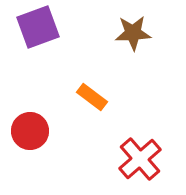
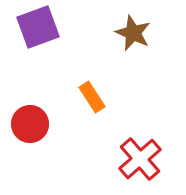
brown star: rotated 27 degrees clockwise
orange rectangle: rotated 20 degrees clockwise
red circle: moved 7 px up
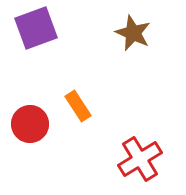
purple square: moved 2 px left, 1 px down
orange rectangle: moved 14 px left, 9 px down
red cross: rotated 9 degrees clockwise
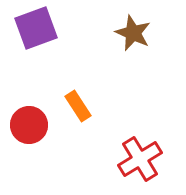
red circle: moved 1 px left, 1 px down
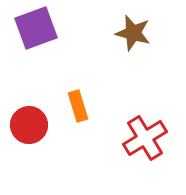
brown star: rotated 9 degrees counterclockwise
orange rectangle: rotated 16 degrees clockwise
red cross: moved 5 px right, 21 px up
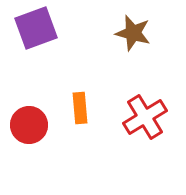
orange rectangle: moved 2 px right, 2 px down; rotated 12 degrees clockwise
red cross: moved 21 px up
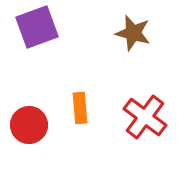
purple square: moved 1 px right, 1 px up
red cross: rotated 21 degrees counterclockwise
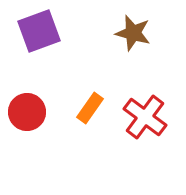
purple square: moved 2 px right, 4 px down
orange rectangle: moved 10 px right; rotated 40 degrees clockwise
red circle: moved 2 px left, 13 px up
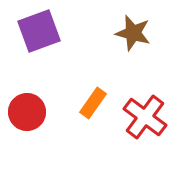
orange rectangle: moved 3 px right, 5 px up
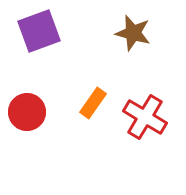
red cross: rotated 6 degrees counterclockwise
